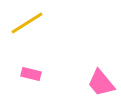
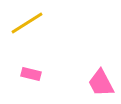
pink trapezoid: rotated 12 degrees clockwise
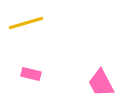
yellow line: moved 1 px left; rotated 16 degrees clockwise
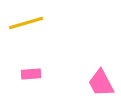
pink rectangle: rotated 18 degrees counterclockwise
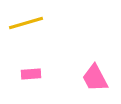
pink trapezoid: moved 6 px left, 5 px up
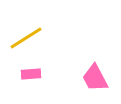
yellow line: moved 15 px down; rotated 16 degrees counterclockwise
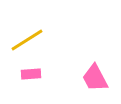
yellow line: moved 1 px right, 2 px down
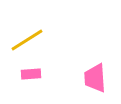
pink trapezoid: rotated 24 degrees clockwise
